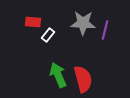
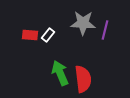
red rectangle: moved 3 px left, 13 px down
green arrow: moved 2 px right, 2 px up
red semicircle: rotated 8 degrees clockwise
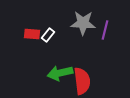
red rectangle: moved 2 px right, 1 px up
green arrow: rotated 80 degrees counterclockwise
red semicircle: moved 1 px left, 2 px down
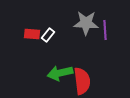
gray star: moved 3 px right
purple line: rotated 18 degrees counterclockwise
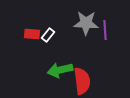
green arrow: moved 3 px up
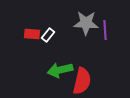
red semicircle: rotated 20 degrees clockwise
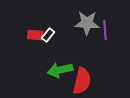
gray star: moved 1 px right
red rectangle: moved 3 px right, 1 px down
